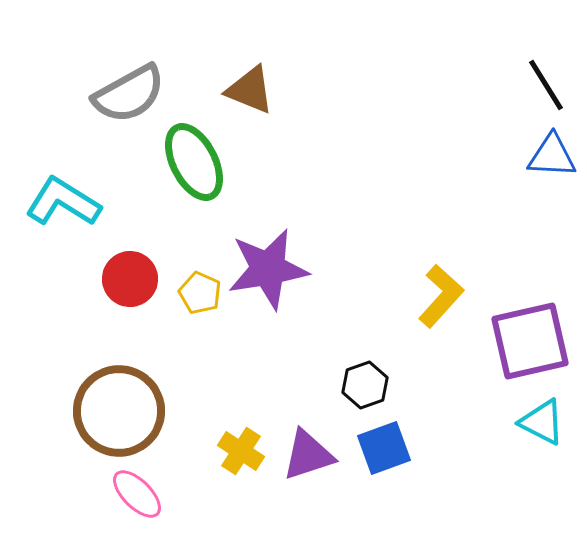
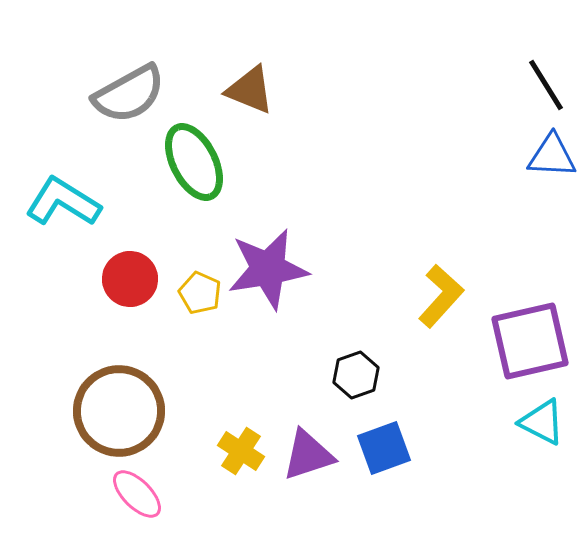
black hexagon: moved 9 px left, 10 px up
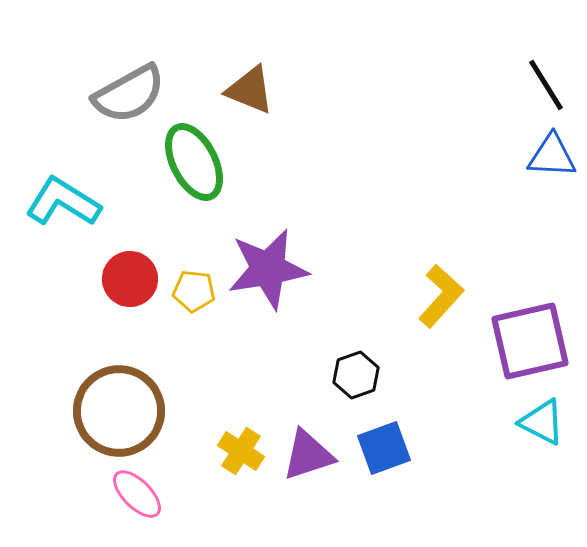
yellow pentagon: moved 6 px left, 2 px up; rotated 18 degrees counterclockwise
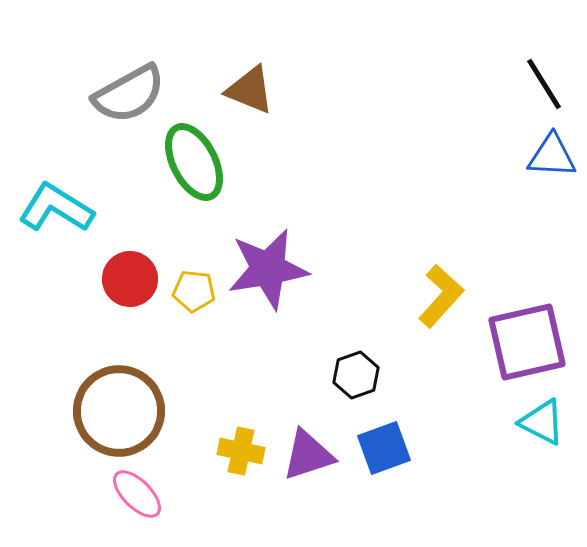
black line: moved 2 px left, 1 px up
cyan L-shape: moved 7 px left, 6 px down
purple square: moved 3 px left, 1 px down
yellow cross: rotated 21 degrees counterclockwise
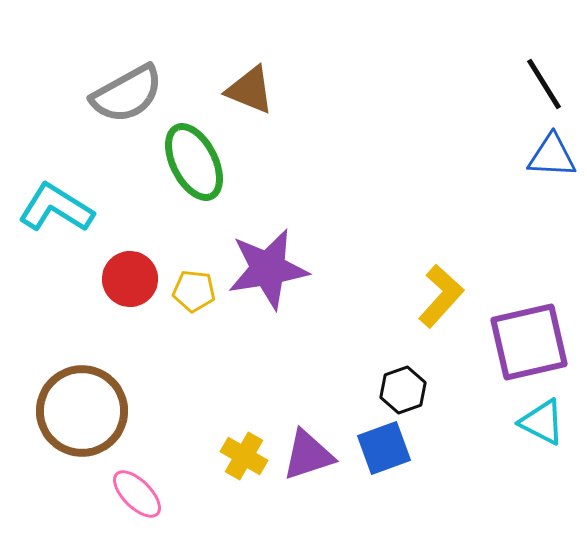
gray semicircle: moved 2 px left
purple square: moved 2 px right
black hexagon: moved 47 px right, 15 px down
brown circle: moved 37 px left
yellow cross: moved 3 px right, 5 px down; rotated 18 degrees clockwise
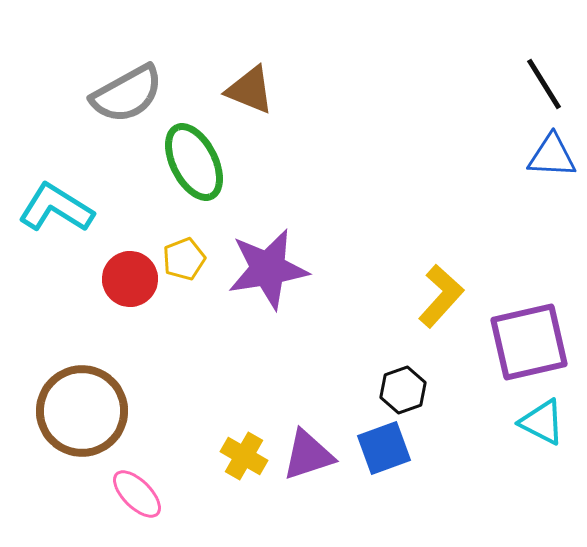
yellow pentagon: moved 10 px left, 32 px up; rotated 27 degrees counterclockwise
